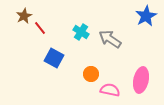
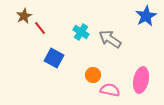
orange circle: moved 2 px right, 1 px down
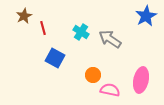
red line: moved 3 px right; rotated 24 degrees clockwise
blue square: moved 1 px right
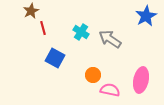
brown star: moved 7 px right, 5 px up
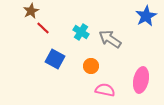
red line: rotated 32 degrees counterclockwise
blue square: moved 1 px down
orange circle: moved 2 px left, 9 px up
pink semicircle: moved 5 px left
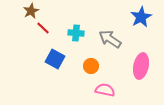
blue star: moved 5 px left, 1 px down
cyan cross: moved 5 px left, 1 px down; rotated 28 degrees counterclockwise
pink ellipse: moved 14 px up
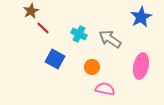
cyan cross: moved 3 px right, 1 px down; rotated 21 degrees clockwise
orange circle: moved 1 px right, 1 px down
pink semicircle: moved 1 px up
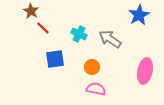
brown star: rotated 14 degrees counterclockwise
blue star: moved 2 px left, 2 px up
blue square: rotated 36 degrees counterclockwise
pink ellipse: moved 4 px right, 5 px down
pink semicircle: moved 9 px left
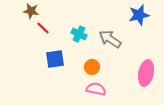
brown star: rotated 21 degrees counterclockwise
blue star: rotated 15 degrees clockwise
pink ellipse: moved 1 px right, 2 px down
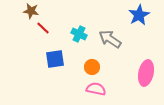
blue star: rotated 15 degrees counterclockwise
